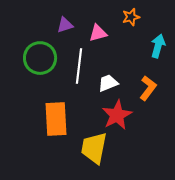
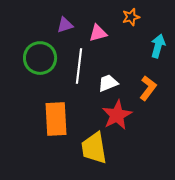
yellow trapezoid: rotated 20 degrees counterclockwise
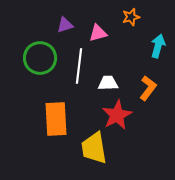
white trapezoid: rotated 20 degrees clockwise
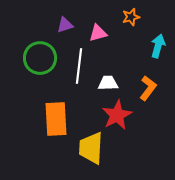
yellow trapezoid: moved 3 px left; rotated 12 degrees clockwise
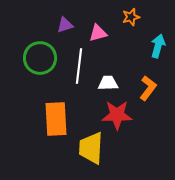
red star: rotated 28 degrees clockwise
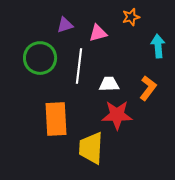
cyan arrow: rotated 20 degrees counterclockwise
white trapezoid: moved 1 px right, 1 px down
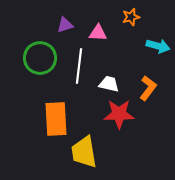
pink triangle: rotated 18 degrees clockwise
cyan arrow: rotated 110 degrees clockwise
white trapezoid: rotated 15 degrees clockwise
red star: moved 2 px right, 1 px up
yellow trapezoid: moved 7 px left, 4 px down; rotated 12 degrees counterclockwise
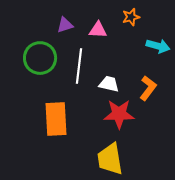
pink triangle: moved 3 px up
yellow trapezoid: moved 26 px right, 7 px down
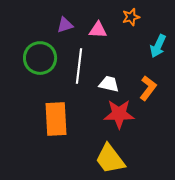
cyan arrow: rotated 100 degrees clockwise
yellow trapezoid: rotated 28 degrees counterclockwise
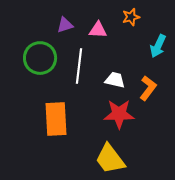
white trapezoid: moved 6 px right, 4 px up
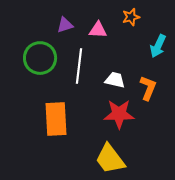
orange L-shape: rotated 15 degrees counterclockwise
